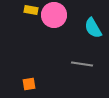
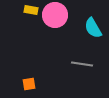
pink circle: moved 1 px right
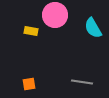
yellow rectangle: moved 21 px down
gray line: moved 18 px down
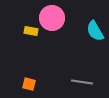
pink circle: moved 3 px left, 3 px down
cyan semicircle: moved 2 px right, 3 px down
orange square: rotated 24 degrees clockwise
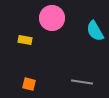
yellow rectangle: moved 6 px left, 9 px down
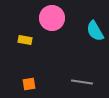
orange square: rotated 24 degrees counterclockwise
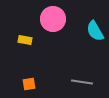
pink circle: moved 1 px right, 1 px down
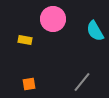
gray line: rotated 60 degrees counterclockwise
